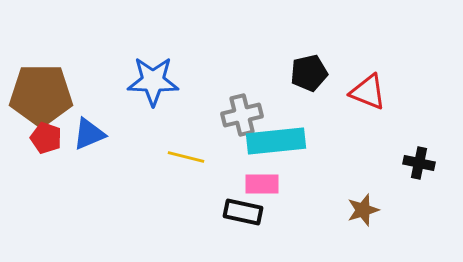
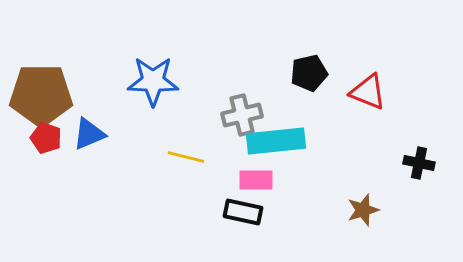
pink rectangle: moved 6 px left, 4 px up
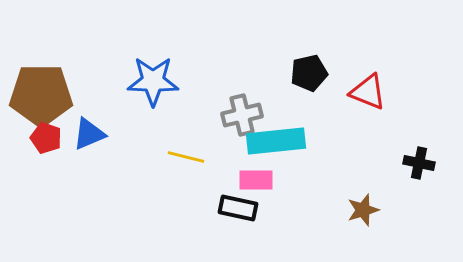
black rectangle: moved 5 px left, 4 px up
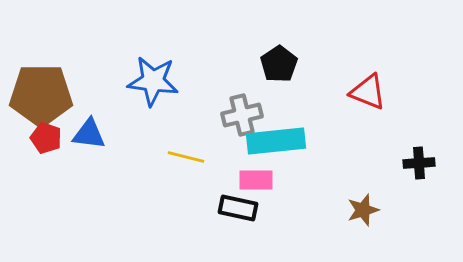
black pentagon: moved 30 px left, 9 px up; rotated 21 degrees counterclockwise
blue star: rotated 6 degrees clockwise
blue triangle: rotated 30 degrees clockwise
black cross: rotated 16 degrees counterclockwise
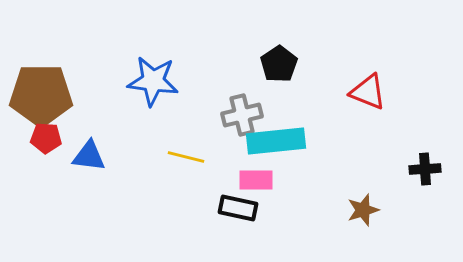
blue triangle: moved 22 px down
red pentagon: rotated 16 degrees counterclockwise
black cross: moved 6 px right, 6 px down
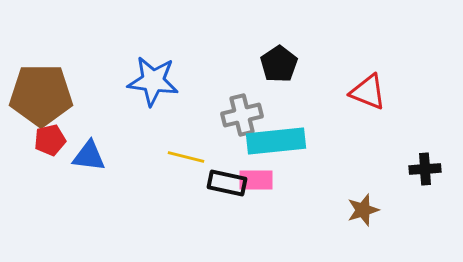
red pentagon: moved 4 px right, 2 px down; rotated 16 degrees counterclockwise
black rectangle: moved 11 px left, 25 px up
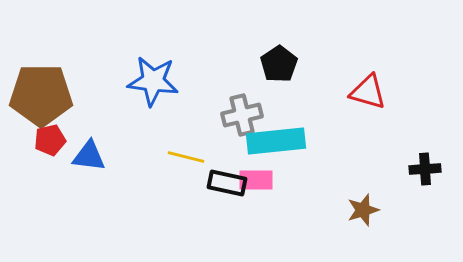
red triangle: rotated 6 degrees counterclockwise
